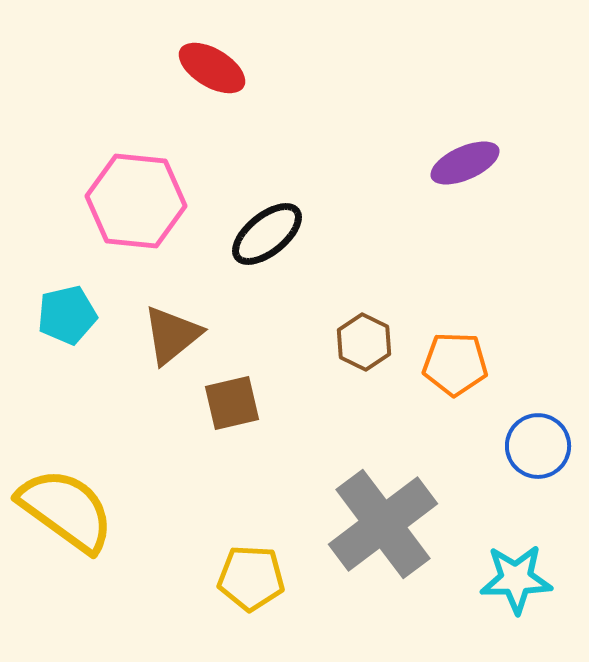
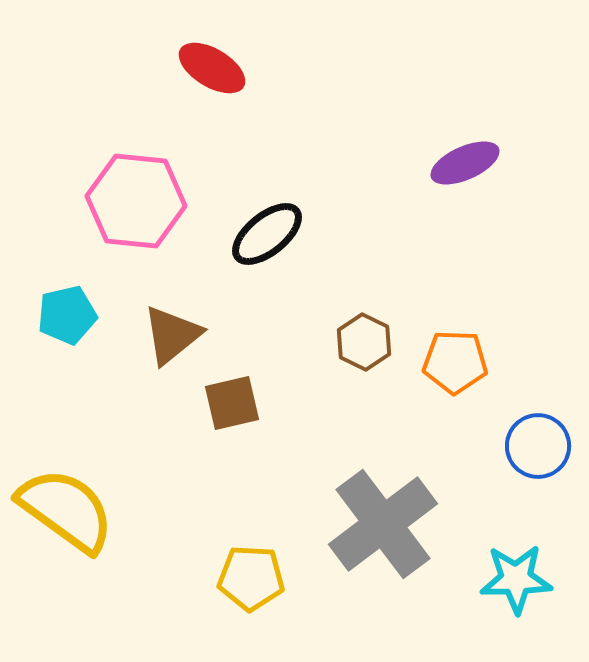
orange pentagon: moved 2 px up
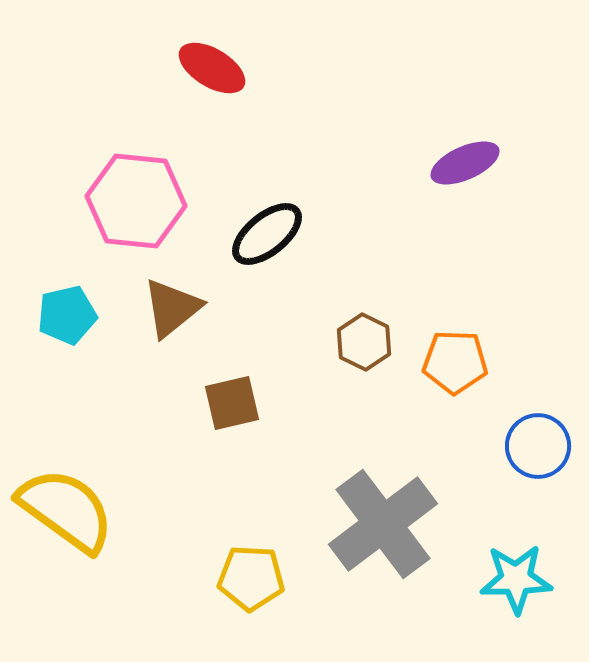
brown triangle: moved 27 px up
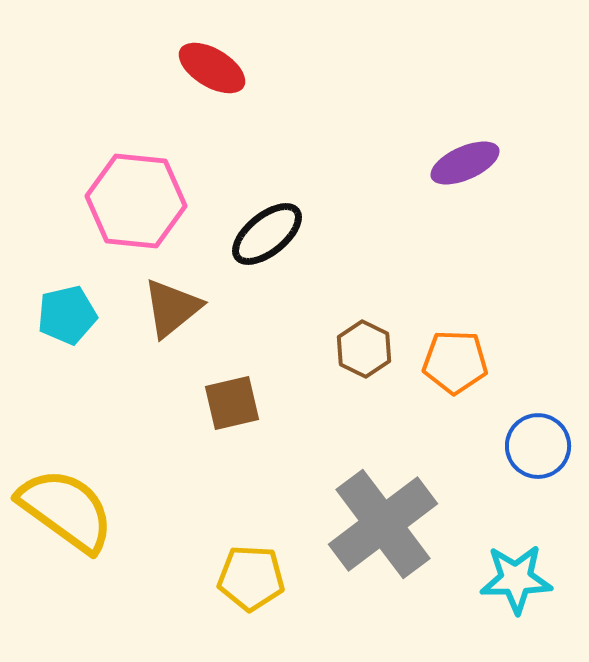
brown hexagon: moved 7 px down
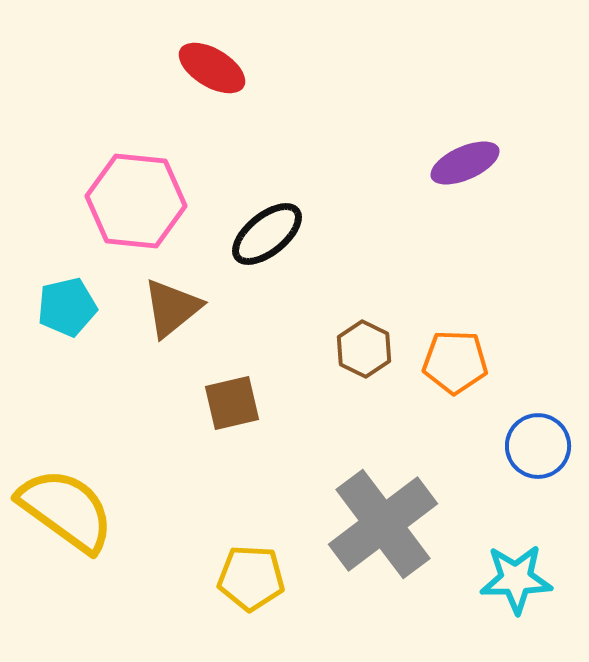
cyan pentagon: moved 8 px up
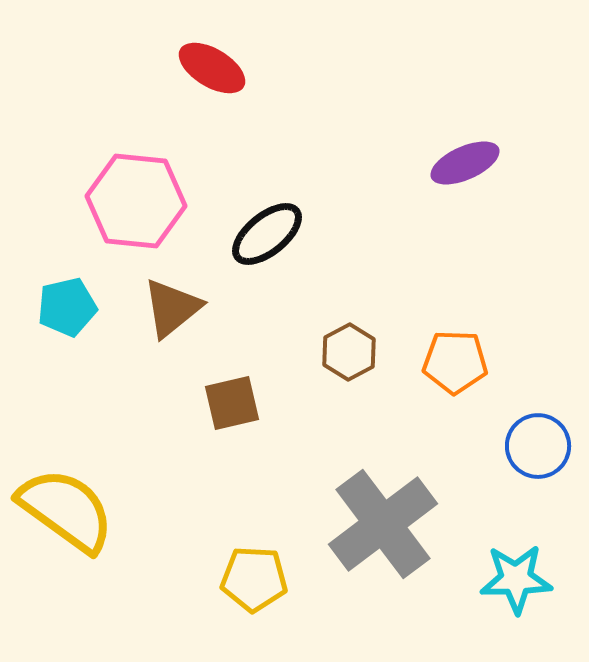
brown hexagon: moved 15 px left, 3 px down; rotated 6 degrees clockwise
yellow pentagon: moved 3 px right, 1 px down
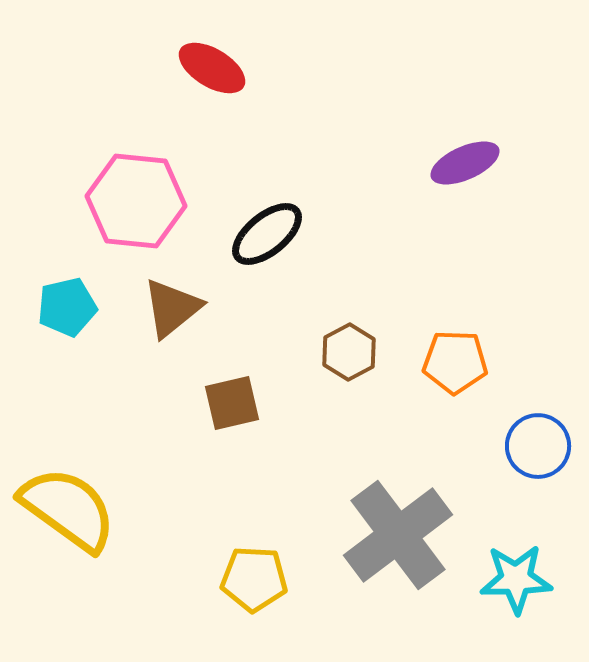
yellow semicircle: moved 2 px right, 1 px up
gray cross: moved 15 px right, 11 px down
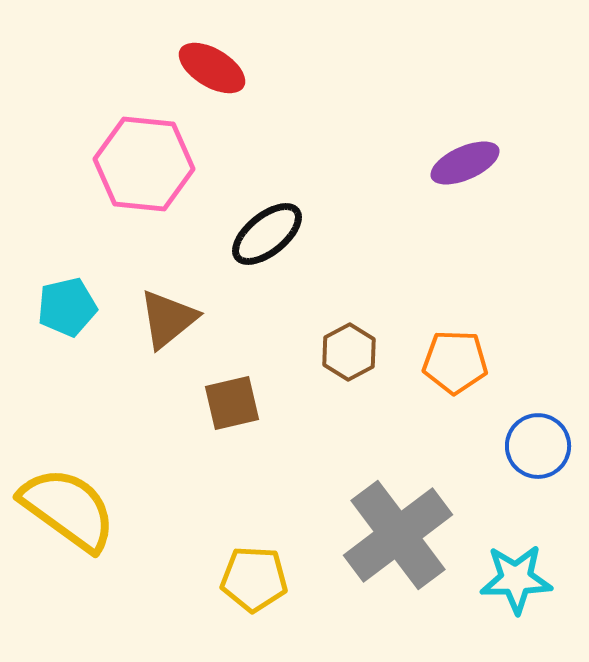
pink hexagon: moved 8 px right, 37 px up
brown triangle: moved 4 px left, 11 px down
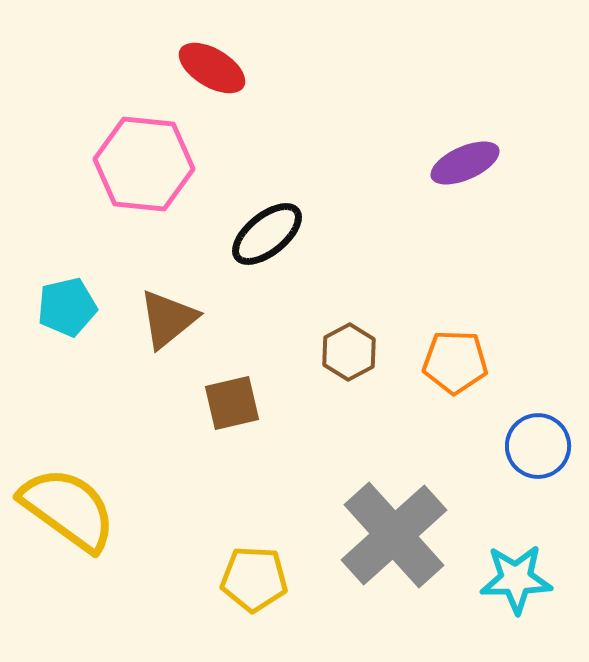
gray cross: moved 4 px left; rotated 5 degrees counterclockwise
